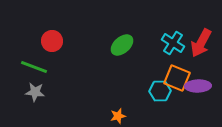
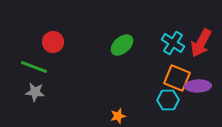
red circle: moved 1 px right, 1 px down
cyan hexagon: moved 8 px right, 9 px down
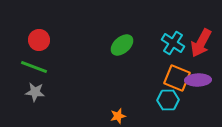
red circle: moved 14 px left, 2 px up
purple ellipse: moved 6 px up
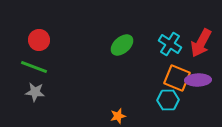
cyan cross: moved 3 px left, 1 px down
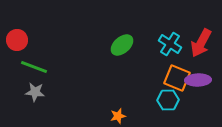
red circle: moved 22 px left
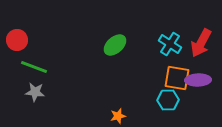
green ellipse: moved 7 px left
orange square: rotated 12 degrees counterclockwise
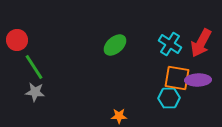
green line: rotated 36 degrees clockwise
cyan hexagon: moved 1 px right, 2 px up
orange star: moved 1 px right; rotated 14 degrees clockwise
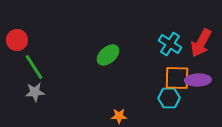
green ellipse: moved 7 px left, 10 px down
orange square: rotated 8 degrees counterclockwise
gray star: rotated 12 degrees counterclockwise
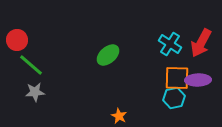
green line: moved 3 px left, 2 px up; rotated 16 degrees counterclockwise
cyan hexagon: moved 5 px right; rotated 10 degrees counterclockwise
orange star: rotated 28 degrees clockwise
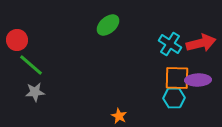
red arrow: rotated 132 degrees counterclockwise
green ellipse: moved 30 px up
cyan hexagon: rotated 10 degrees clockwise
